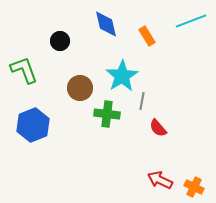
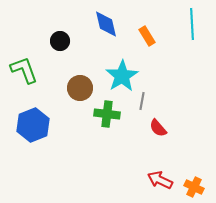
cyan line: moved 1 px right, 3 px down; rotated 72 degrees counterclockwise
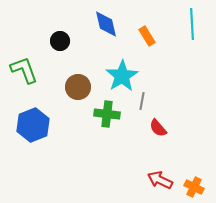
brown circle: moved 2 px left, 1 px up
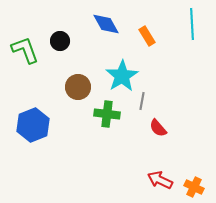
blue diamond: rotated 16 degrees counterclockwise
green L-shape: moved 1 px right, 20 px up
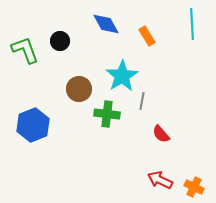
brown circle: moved 1 px right, 2 px down
red semicircle: moved 3 px right, 6 px down
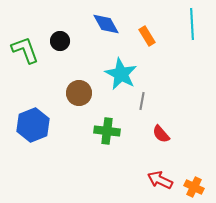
cyan star: moved 1 px left, 2 px up; rotated 12 degrees counterclockwise
brown circle: moved 4 px down
green cross: moved 17 px down
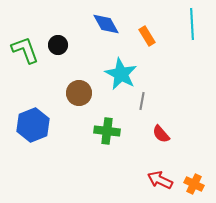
black circle: moved 2 px left, 4 px down
orange cross: moved 3 px up
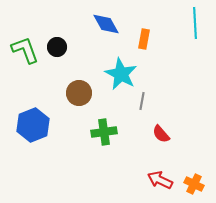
cyan line: moved 3 px right, 1 px up
orange rectangle: moved 3 px left, 3 px down; rotated 42 degrees clockwise
black circle: moved 1 px left, 2 px down
green cross: moved 3 px left, 1 px down; rotated 15 degrees counterclockwise
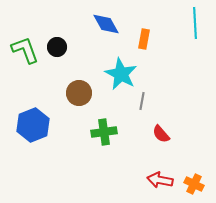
red arrow: rotated 15 degrees counterclockwise
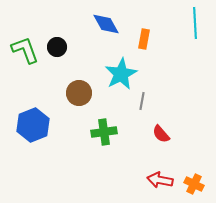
cyan star: rotated 16 degrees clockwise
